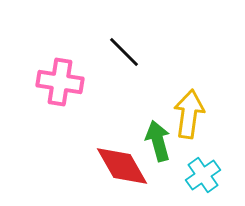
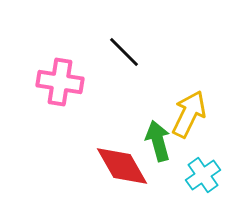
yellow arrow: rotated 18 degrees clockwise
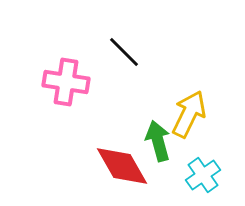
pink cross: moved 6 px right
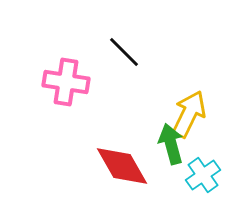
green arrow: moved 13 px right, 3 px down
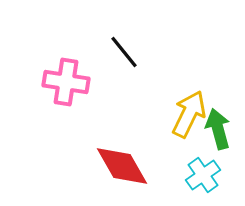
black line: rotated 6 degrees clockwise
green arrow: moved 47 px right, 15 px up
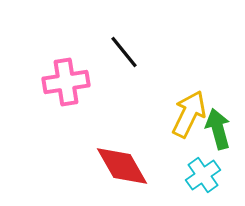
pink cross: rotated 18 degrees counterclockwise
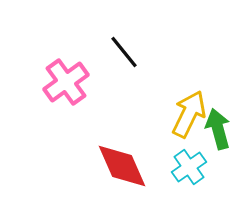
pink cross: rotated 27 degrees counterclockwise
red diamond: rotated 6 degrees clockwise
cyan cross: moved 14 px left, 8 px up
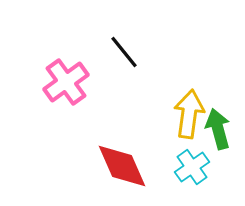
yellow arrow: rotated 18 degrees counterclockwise
cyan cross: moved 3 px right
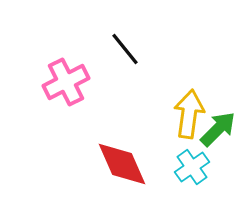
black line: moved 1 px right, 3 px up
pink cross: rotated 9 degrees clockwise
green arrow: rotated 60 degrees clockwise
red diamond: moved 2 px up
